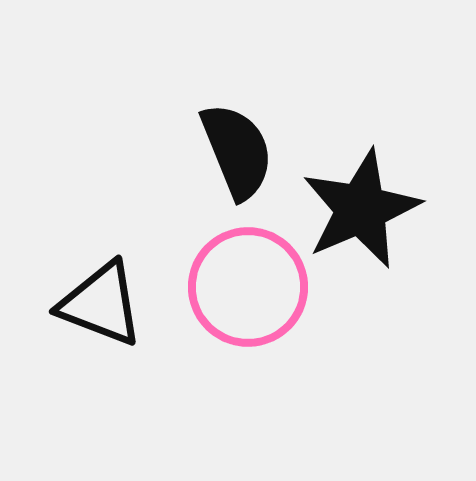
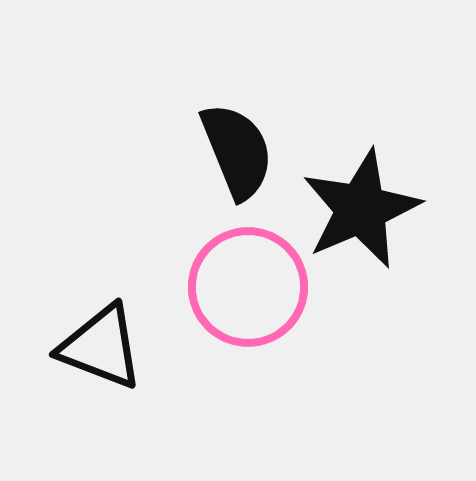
black triangle: moved 43 px down
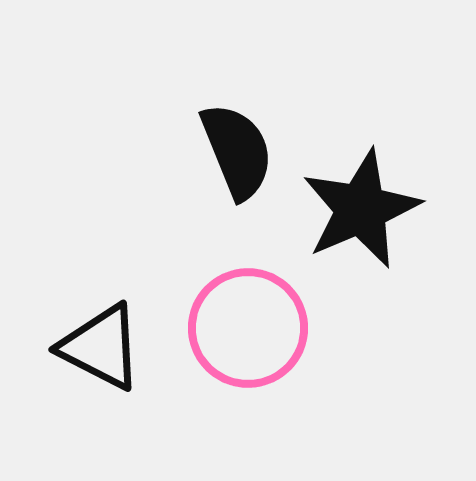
pink circle: moved 41 px down
black triangle: rotated 6 degrees clockwise
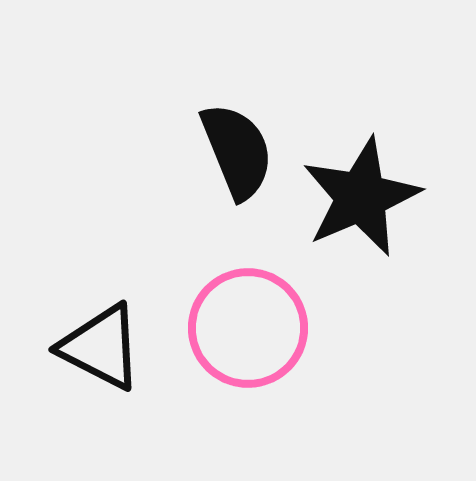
black star: moved 12 px up
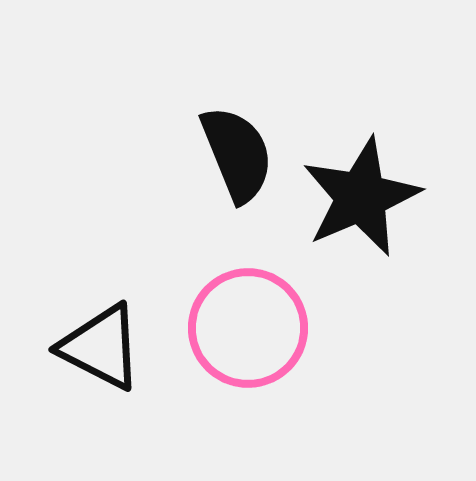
black semicircle: moved 3 px down
